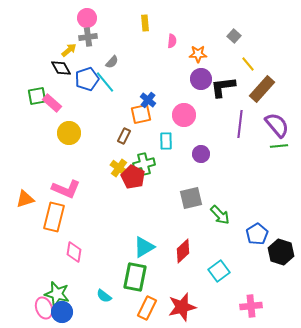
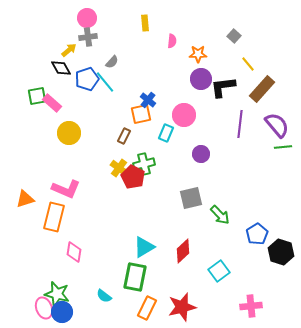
cyan rectangle at (166, 141): moved 8 px up; rotated 24 degrees clockwise
green line at (279, 146): moved 4 px right, 1 px down
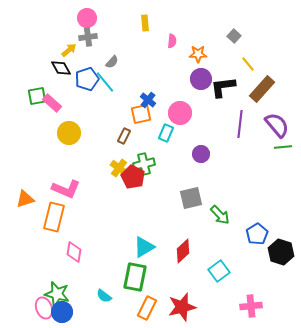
pink circle at (184, 115): moved 4 px left, 2 px up
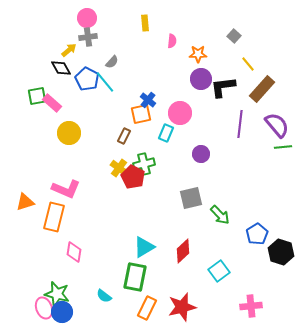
blue pentagon at (87, 79): rotated 25 degrees counterclockwise
orange triangle at (25, 199): moved 3 px down
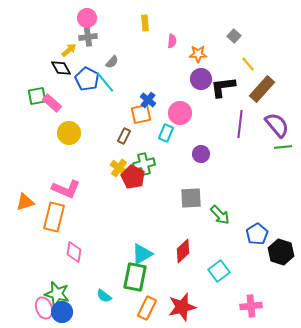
gray square at (191, 198): rotated 10 degrees clockwise
cyan triangle at (144, 247): moved 2 px left, 7 px down
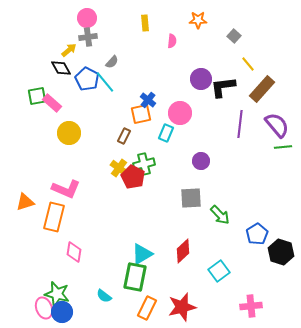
orange star at (198, 54): moved 34 px up
purple circle at (201, 154): moved 7 px down
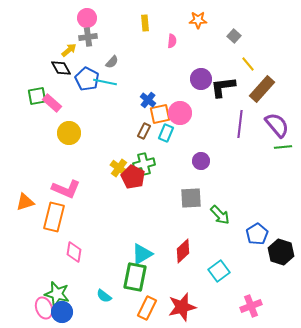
cyan line at (105, 82): rotated 40 degrees counterclockwise
orange square at (141, 114): moved 19 px right
brown rectangle at (124, 136): moved 20 px right, 5 px up
pink cross at (251, 306): rotated 15 degrees counterclockwise
